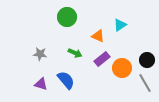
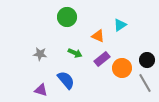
purple triangle: moved 6 px down
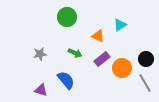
gray star: rotated 16 degrees counterclockwise
black circle: moved 1 px left, 1 px up
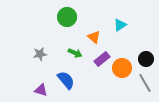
orange triangle: moved 4 px left, 1 px down; rotated 16 degrees clockwise
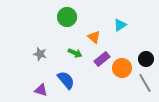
gray star: rotated 24 degrees clockwise
